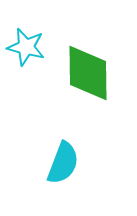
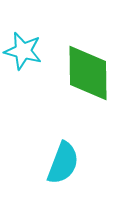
cyan star: moved 3 px left, 4 px down
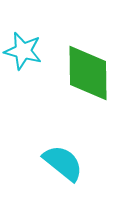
cyan semicircle: rotated 72 degrees counterclockwise
